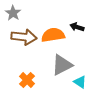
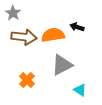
cyan triangle: moved 8 px down
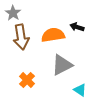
brown arrow: moved 3 px left; rotated 75 degrees clockwise
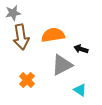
gray star: rotated 28 degrees clockwise
black arrow: moved 4 px right, 22 px down
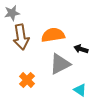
gray star: moved 1 px left
gray triangle: moved 2 px left, 1 px up
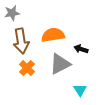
brown arrow: moved 4 px down
orange cross: moved 12 px up
cyan triangle: rotated 24 degrees clockwise
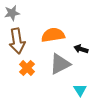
brown arrow: moved 4 px left
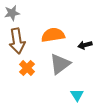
black arrow: moved 4 px right, 4 px up; rotated 32 degrees counterclockwise
gray triangle: rotated 10 degrees counterclockwise
cyan triangle: moved 3 px left, 5 px down
